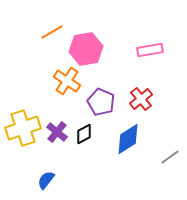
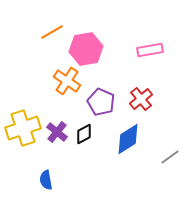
blue semicircle: rotated 48 degrees counterclockwise
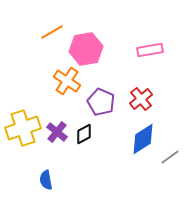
blue diamond: moved 15 px right
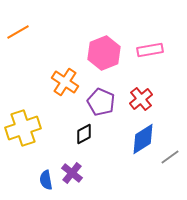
orange line: moved 34 px left
pink hexagon: moved 18 px right, 4 px down; rotated 12 degrees counterclockwise
orange cross: moved 2 px left, 1 px down
purple cross: moved 15 px right, 41 px down
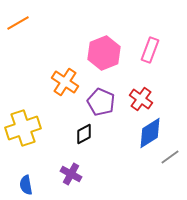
orange line: moved 9 px up
pink rectangle: rotated 60 degrees counterclockwise
red cross: rotated 15 degrees counterclockwise
blue diamond: moved 7 px right, 6 px up
purple cross: moved 1 px left, 1 px down; rotated 10 degrees counterclockwise
blue semicircle: moved 20 px left, 5 px down
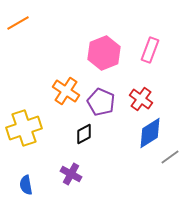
orange cross: moved 1 px right, 9 px down
yellow cross: moved 1 px right
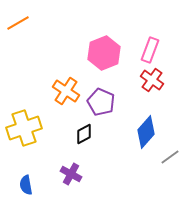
red cross: moved 11 px right, 19 px up
blue diamond: moved 4 px left, 1 px up; rotated 16 degrees counterclockwise
